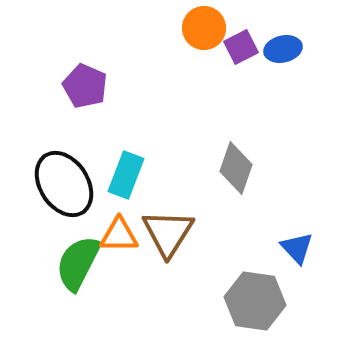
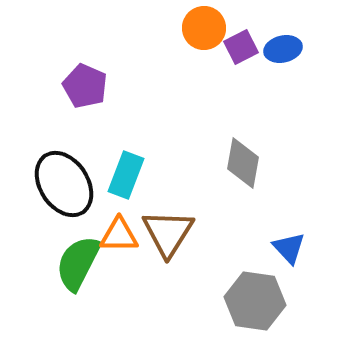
gray diamond: moved 7 px right, 5 px up; rotated 9 degrees counterclockwise
blue triangle: moved 8 px left
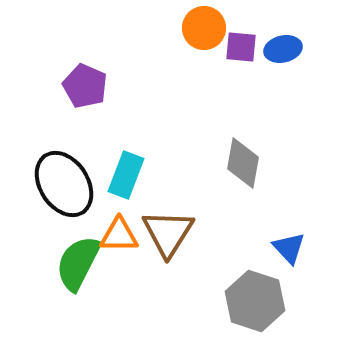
purple square: rotated 32 degrees clockwise
gray hexagon: rotated 10 degrees clockwise
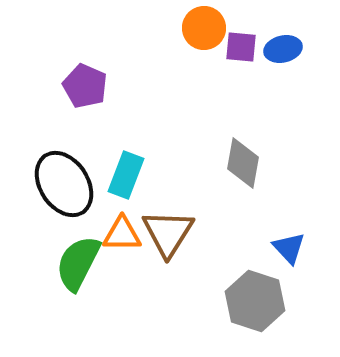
orange triangle: moved 3 px right, 1 px up
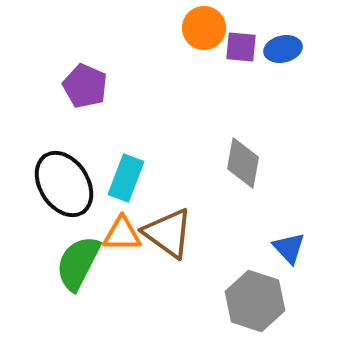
cyan rectangle: moved 3 px down
brown triangle: rotated 26 degrees counterclockwise
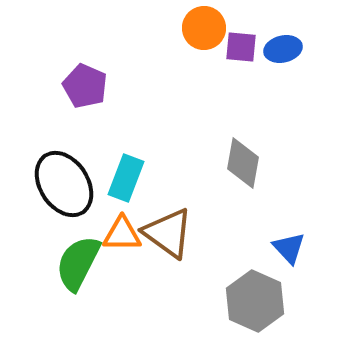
gray hexagon: rotated 6 degrees clockwise
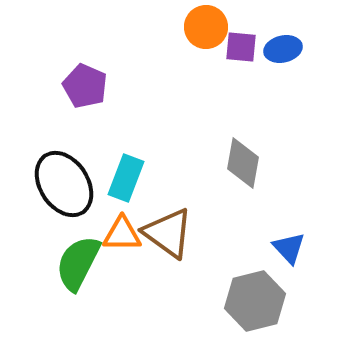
orange circle: moved 2 px right, 1 px up
gray hexagon: rotated 22 degrees clockwise
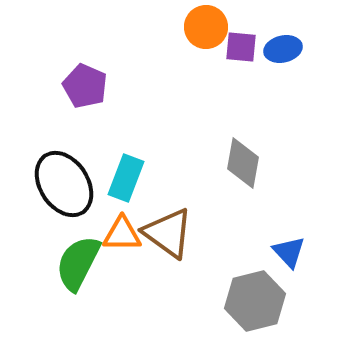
blue triangle: moved 4 px down
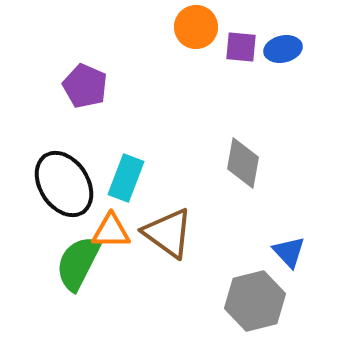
orange circle: moved 10 px left
orange triangle: moved 11 px left, 3 px up
